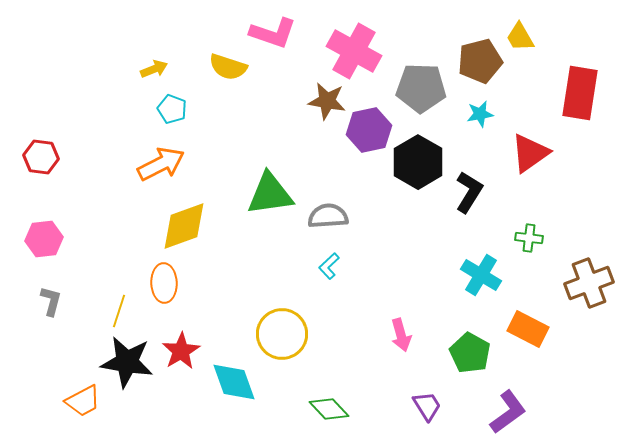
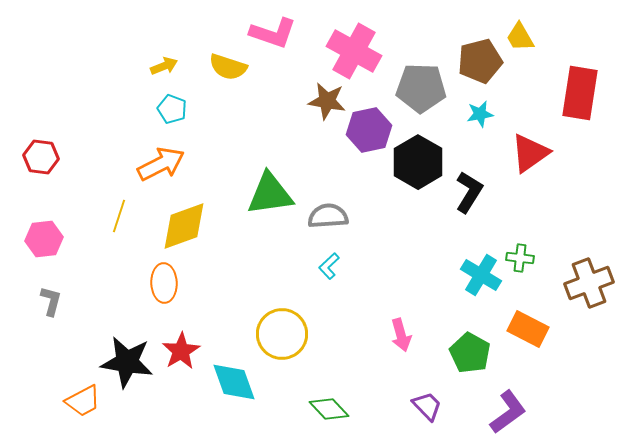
yellow arrow: moved 10 px right, 3 px up
green cross: moved 9 px left, 20 px down
yellow line: moved 95 px up
purple trapezoid: rotated 12 degrees counterclockwise
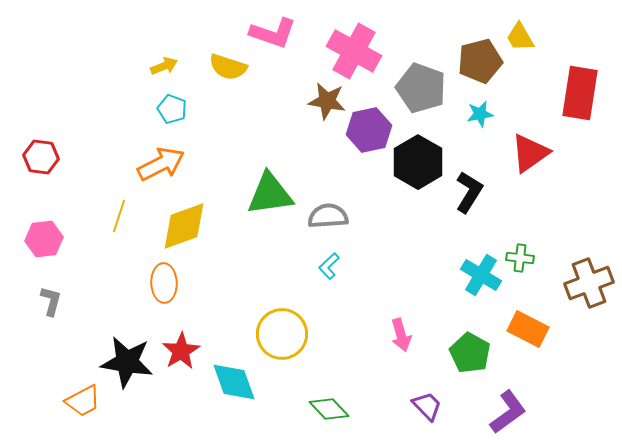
gray pentagon: rotated 18 degrees clockwise
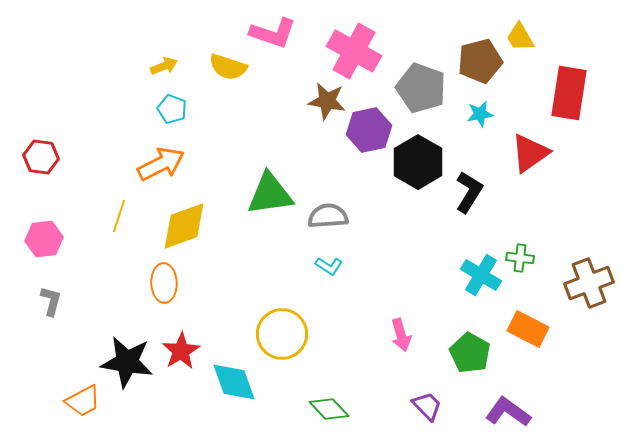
red rectangle: moved 11 px left
cyan L-shape: rotated 104 degrees counterclockwise
purple L-shape: rotated 108 degrees counterclockwise
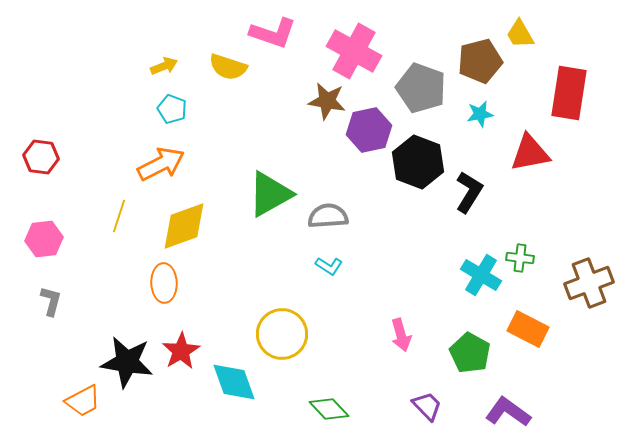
yellow trapezoid: moved 3 px up
red triangle: rotated 24 degrees clockwise
black hexagon: rotated 9 degrees counterclockwise
green triangle: rotated 21 degrees counterclockwise
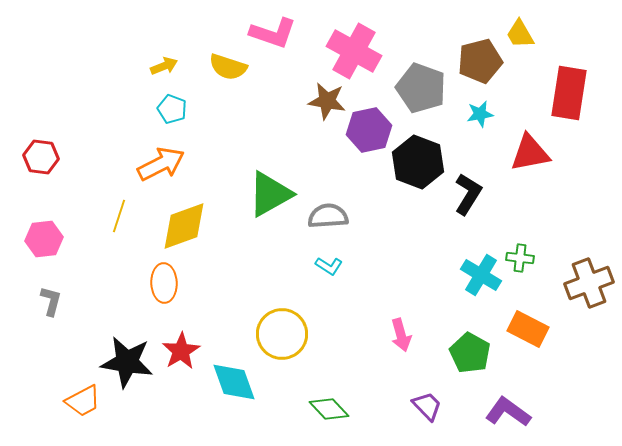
black L-shape: moved 1 px left, 2 px down
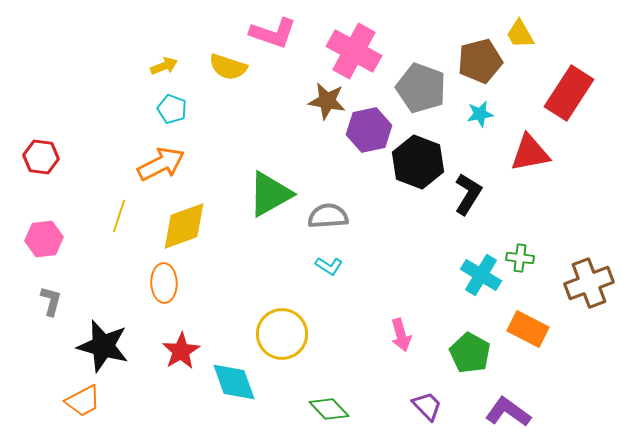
red rectangle: rotated 24 degrees clockwise
black star: moved 24 px left, 16 px up; rotated 6 degrees clockwise
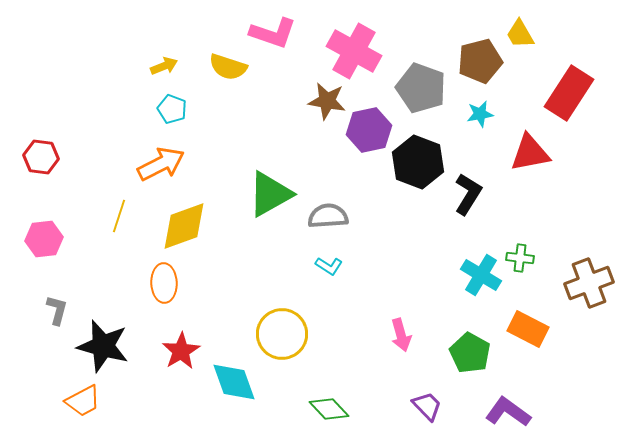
gray L-shape: moved 6 px right, 9 px down
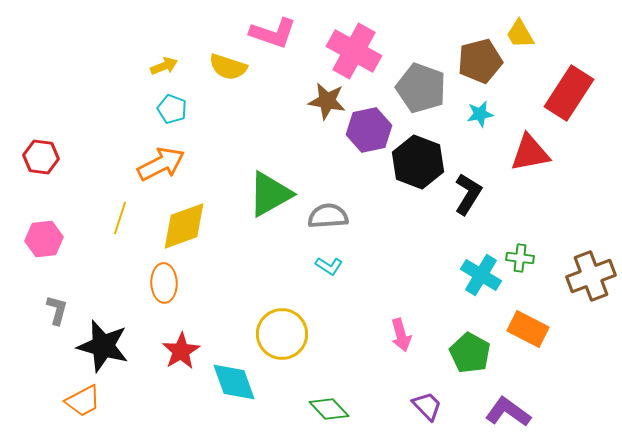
yellow line: moved 1 px right, 2 px down
brown cross: moved 2 px right, 7 px up
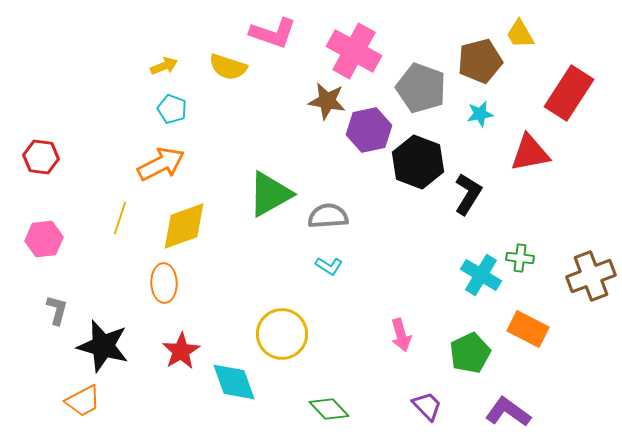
green pentagon: rotated 18 degrees clockwise
